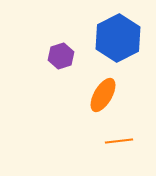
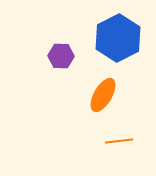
purple hexagon: rotated 20 degrees clockwise
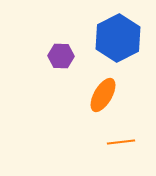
orange line: moved 2 px right, 1 px down
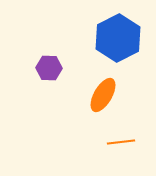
purple hexagon: moved 12 px left, 12 px down
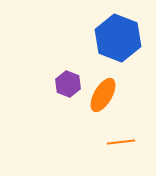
blue hexagon: rotated 12 degrees counterclockwise
purple hexagon: moved 19 px right, 16 px down; rotated 20 degrees clockwise
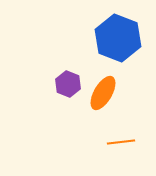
orange ellipse: moved 2 px up
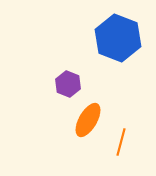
orange ellipse: moved 15 px left, 27 px down
orange line: rotated 68 degrees counterclockwise
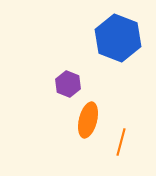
orange ellipse: rotated 16 degrees counterclockwise
